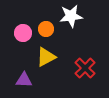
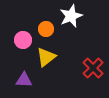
white star: rotated 15 degrees counterclockwise
pink circle: moved 7 px down
yellow triangle: rotated 10 degrees counterclockwise
red cross: moved 8 px right
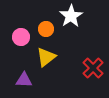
white star: rotated 10 degrees counterclockwise
pink circle: moved 2 px left, 3 px up
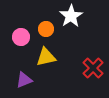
yellow triangle: rotated 25 degrees clockwise
purple triangle: rotated 24 degrees counterclockwise
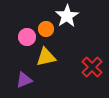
white star: moved 4 px left
pink circle: moved 6 px right
red cross: moved 1 px left, 1 px up
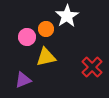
purple triangle: moved 1 px left
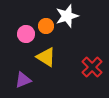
white star: rotated 15 degrees clockwise
orange circle: moved 3 px up
pink circle: moved 1 px left, 3 px up
yellow triangle: rotated 45 degrees clockwise
